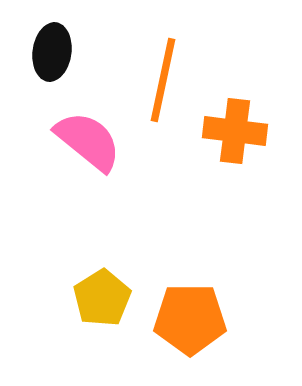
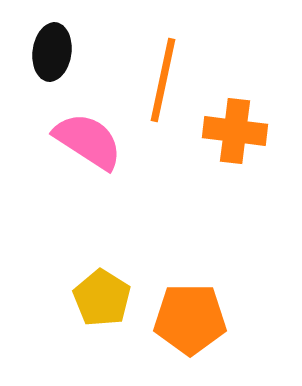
pink semicircle: rotated 6 degrees counterclockwise
yellow pentagon: rotated 8 degrees counterclockwise
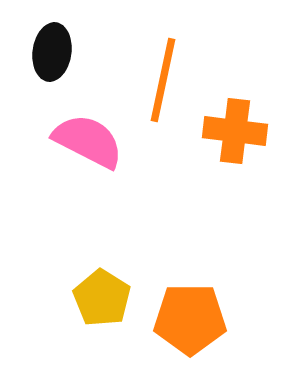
pink semicircle: rotated 6 degrees counterclockwise
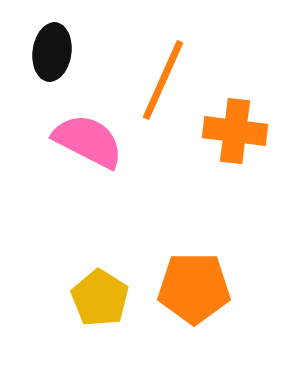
orange line: rotated 12 degrees clockwise
yellow pentagon: moved 2 px left
orange pentagon: moved 4 px right, 31 px up
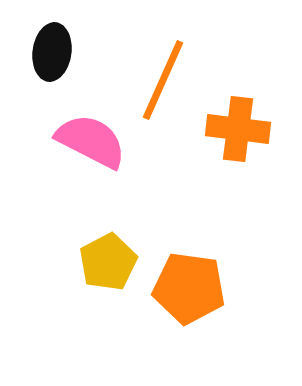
orange cross: moved 3 px right, 2 px up
pink semicircle: moved 3 px right
orange pentagon: moved 5 px left; rotated 8 degrees clockwise
yellow pentagon: moved 8 px right, 36 px up; rotated 12 degrees clockwise
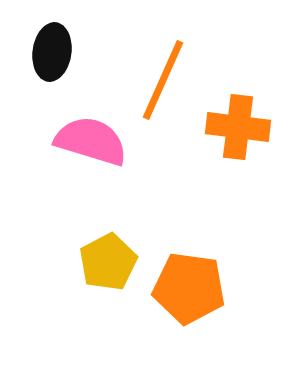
orange cross: moved 2 px up
pink semicircle: rotated 10 degrees counterclockwise
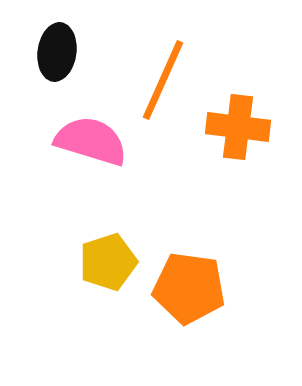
black ellipse: moved 5 px right
yellow pentagon: rotated 10 degrees clockwise
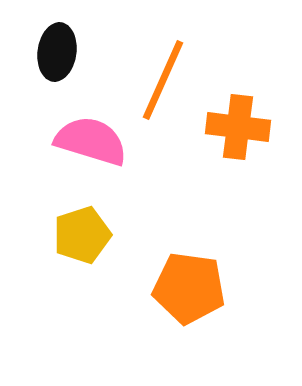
yellow pentagon: moved 26 px left, 27 px up
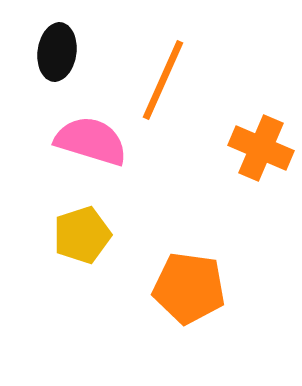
orange cross: moved 23 px right, 21 px down; rotated 16 degrees clockwise
